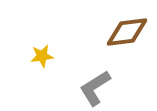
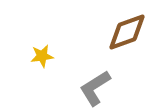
brown diamond: rotated 12 degrees counterclockwise
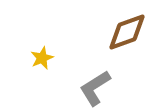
yellow star: moved 2 px down; rotated 15 degrees counterclockwise
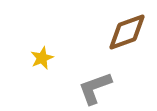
gray L-shape: rotated 12 degrees clockwise
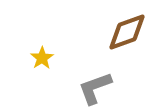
yellow star: rotated 10 degrees counterclockwise
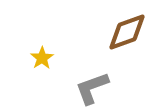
gray L-shape: moved 3 px left
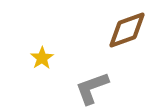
brown diamond: moved 2 px up
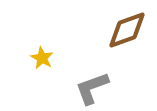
yellow star: rotated 10 degrees counterclockwise
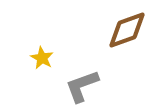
gray L-shape: moved 10 px left, 2 px up
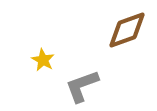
yellow star: moved 1 px right, 2 px down
